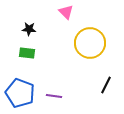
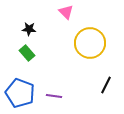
green rectangle: rotated 42 degrees clockwise
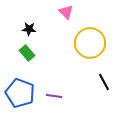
black line: moved 2 px left, 3 px up; rotated 54 degrees counterclockwise
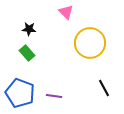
black line: moved 6 px down
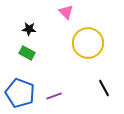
yellow circle: moved 2 px left
green rectangle: rotated 21 degrees counterclockwise
purple line: rotated 28 degrees counterclockwise
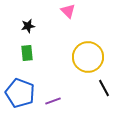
pink triangle: moved 2 px right, 1 px up
black star: moved 1 px left, 3 px up; rotated 16 degrees counterclockwise
yellow circle: moved 14 px down
green rectangle: rotated 56 degrees clockwise
purple line: moved 1 px left, 5 px down
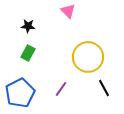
black star: rotated 16 degrees clockwise
green rectangle: moved 1 px right; rotated 35 degrees clockwise
blue pentagon: rotated 24 degrees clockwise
purple line: moved 8 px right, 12 px up; rotated 35 degrees counterclockwise
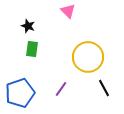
black star: rotated 16 degrees clockwise
green rectangle: moved 4 px right, 4 px up; rotated 21 degrees counterclockwise
blue pentagon: rotated 8 degrees clockwise
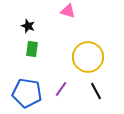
pink triangle: rotated 28 degrees counterclockwise
black line: moved 8 px left, 3 px down
blue pentagon: moved 7 px right; rotated 28 degrees clockwise
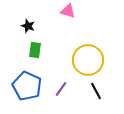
green rectangle: moved 3 px right, 1 px down
yellow circle: moved 3 px down
blue pentagon: moved 7 px up; rotated 16 degrees clockwise
